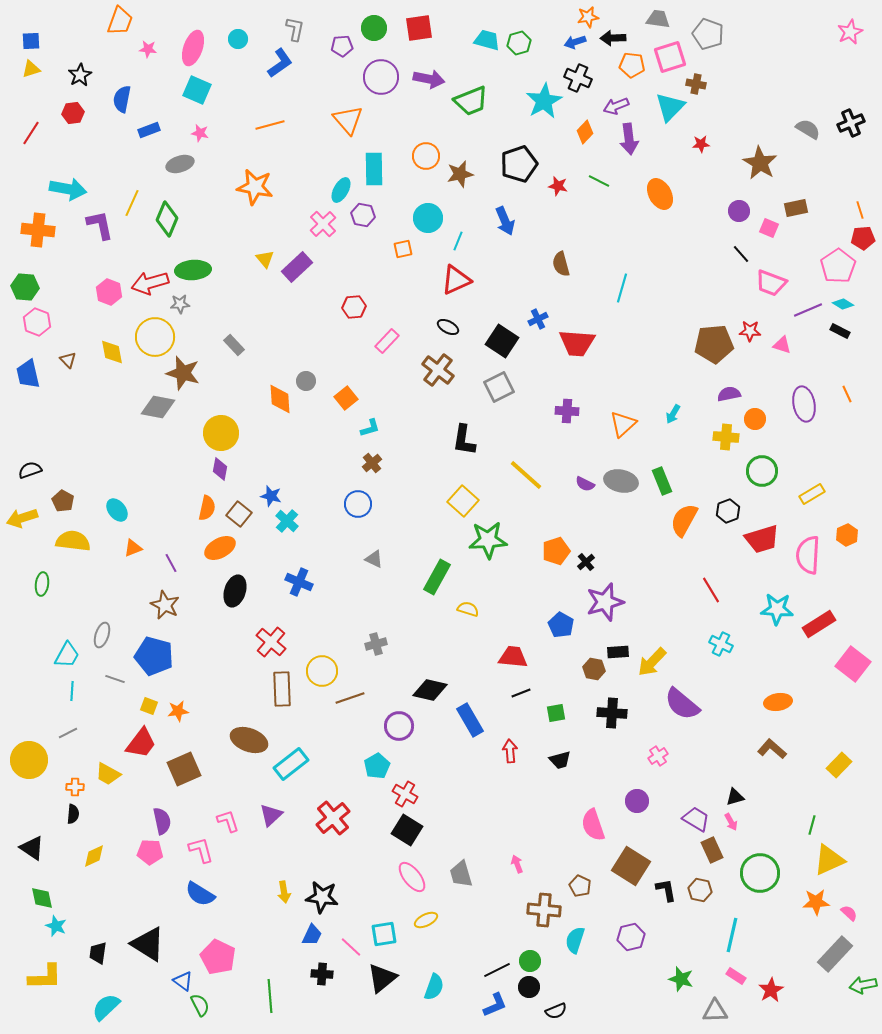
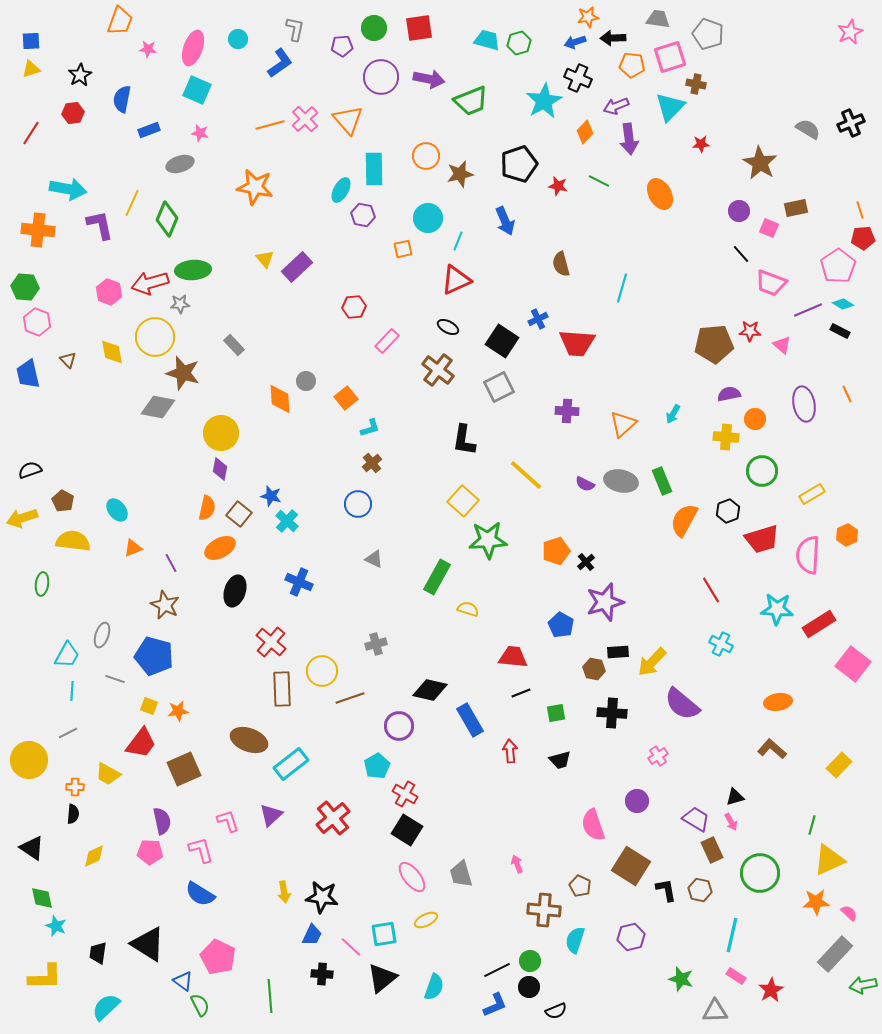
pink cross at (323, 224): moved 18 px left, 105 px up
pink triangle at (782, 345): rotated 24 degrees clockwise
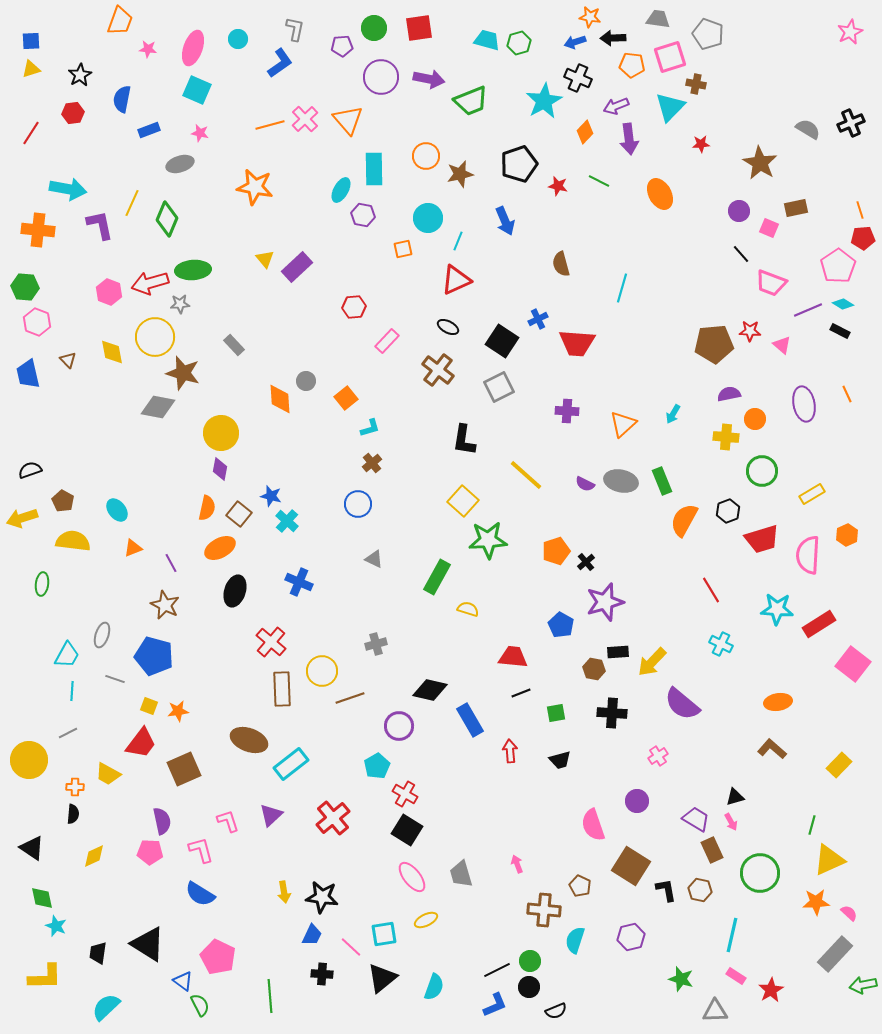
orange star at (588, 17): moved 2 px right; rotated 20 degrees clockwise
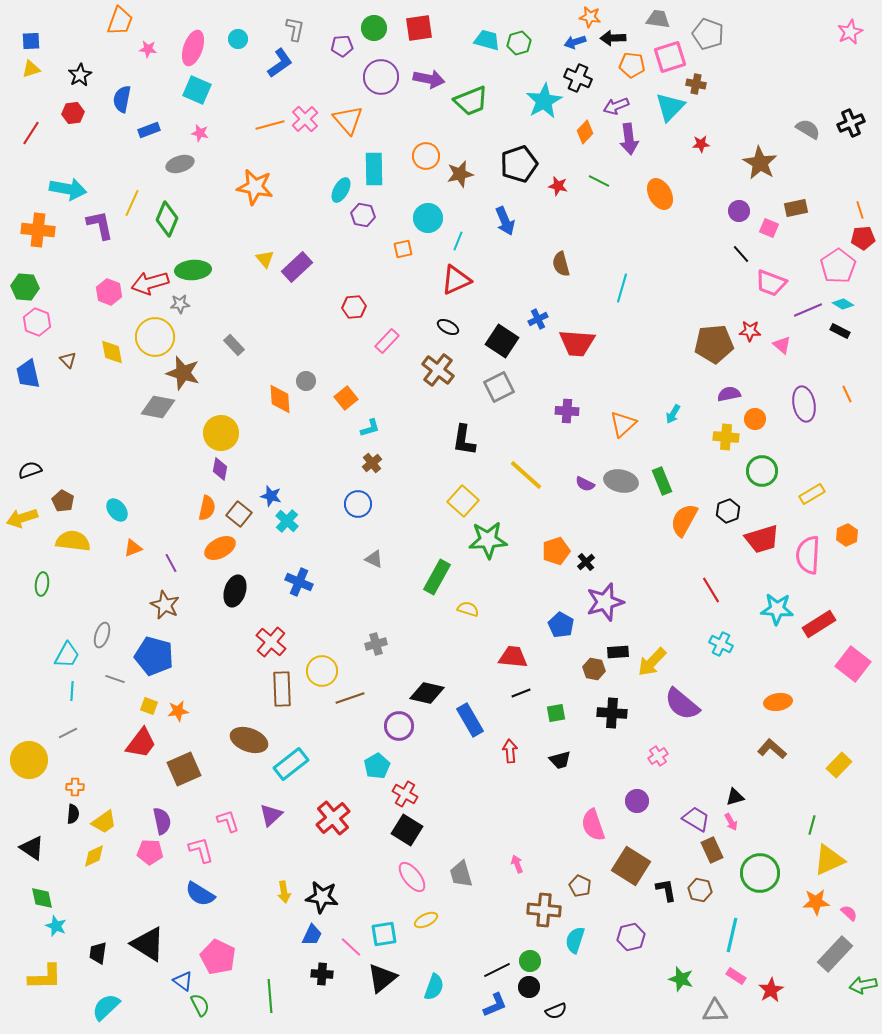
black diamond at (430, 690): moved 3 px left, 3 px down
yellow trapezoid at (108, 774): moved 4 px left, 48 px down; rotated 64 degrees counterclockwise
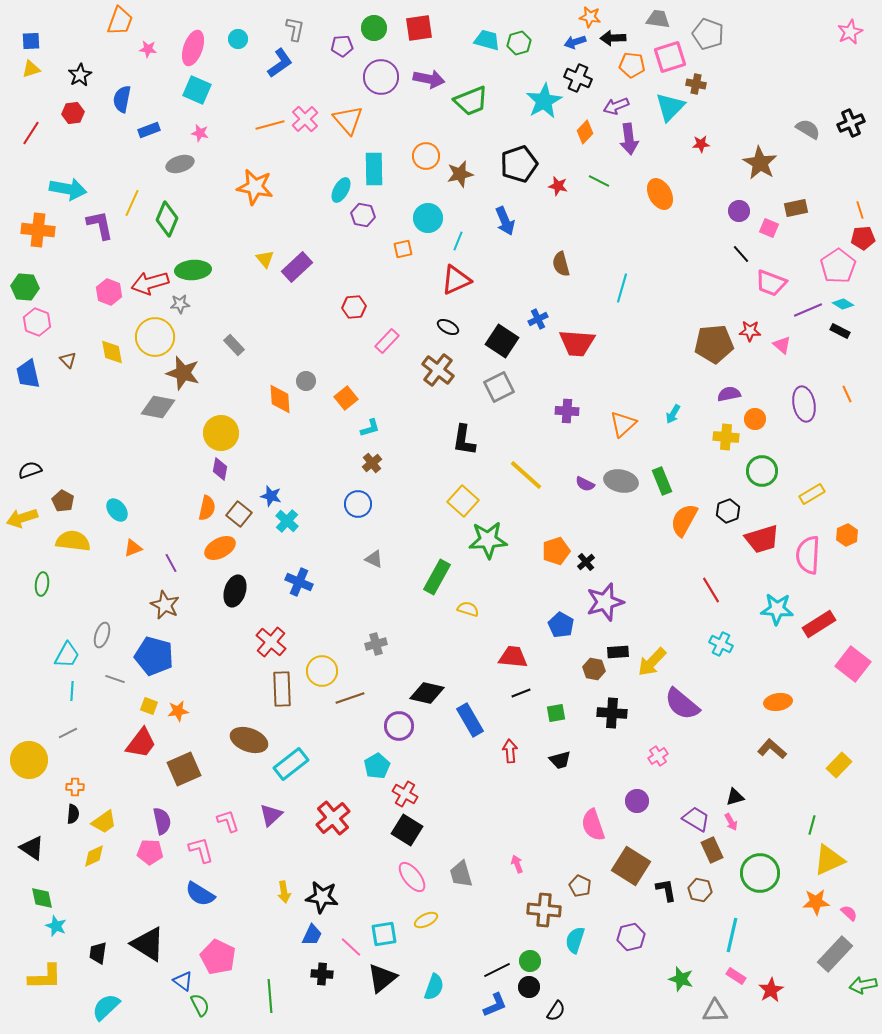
black semicircle at (556, 1011): rotated 35 degrees counterclockwise
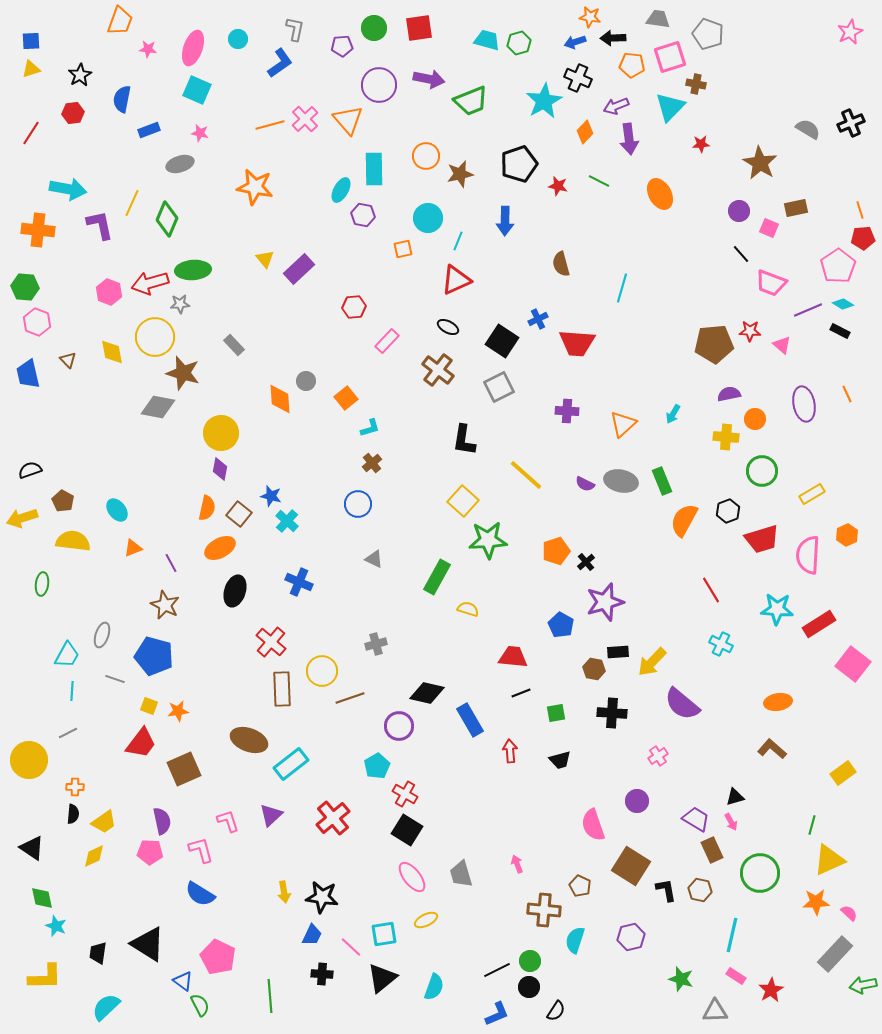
purple circle at (381, 77): moved 2 px left, 8 px down
blue arrow at (505, 221): rotated 24 degrees clockwise
purple rectangle at (297, 267): moved 2 px right, 2 px down
yellow rectangle at (839, 765): moved 4 px right, 8 px down; rotated 10 degrees clockwise
blue L-shape at (495, 1005): moved 2 px right, 9 px down
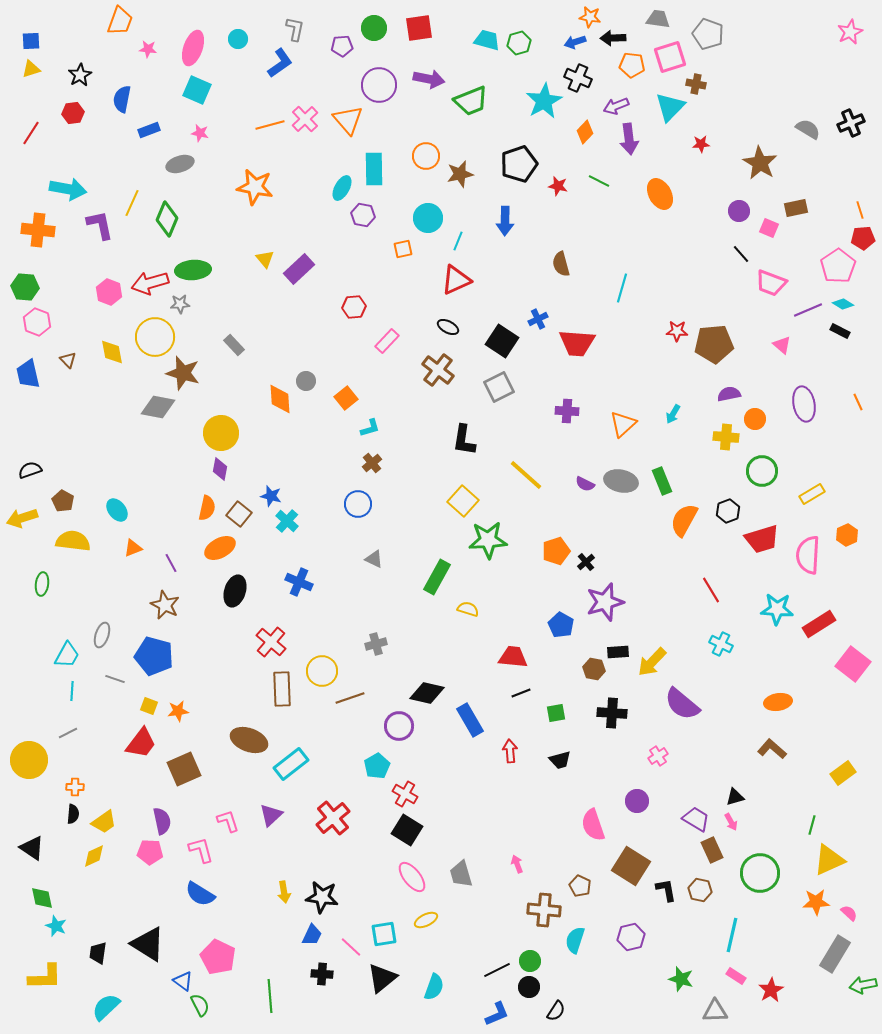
cyan ellipse at (341, 190): moved 1 px right, 2 px up
red star at (750, 331): moved 73 px left
orange line at (847, 394): moved 11 px right, 8 px down
gray rectangle at (835, 954): rotated 12 degrees counterclockwise
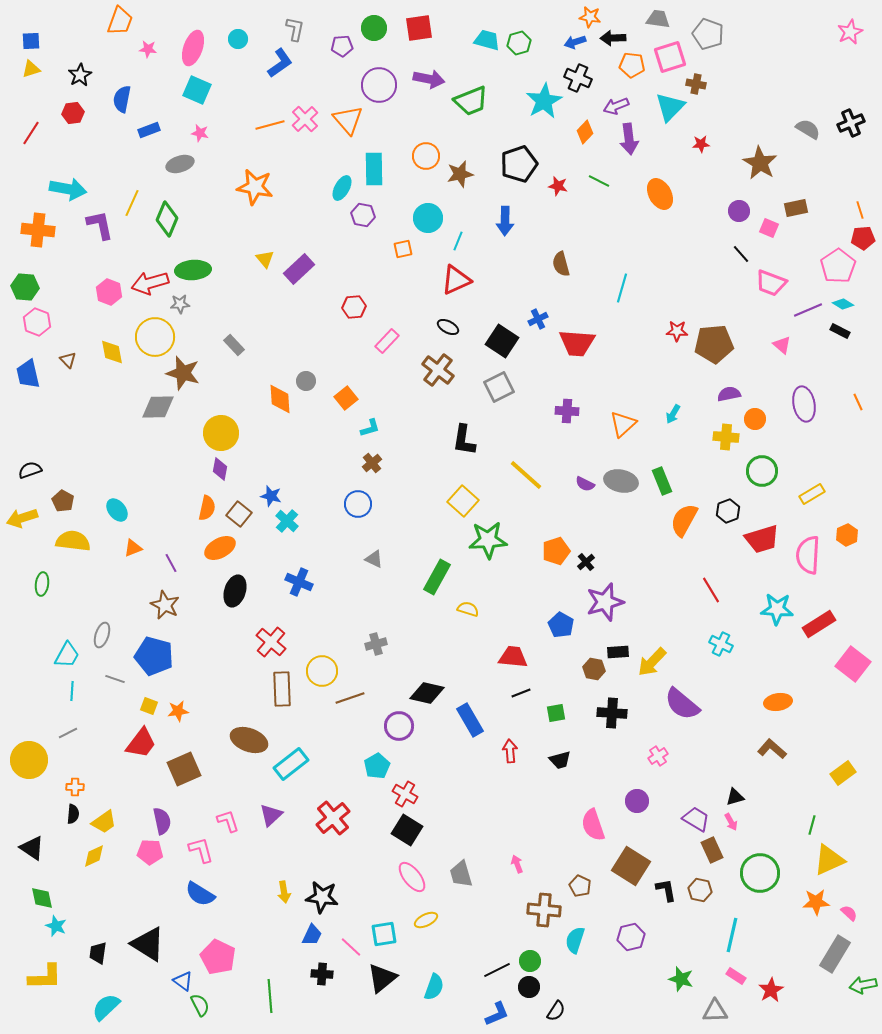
gray diamond at (158, 407): rotated 12 degrees counterclockwise
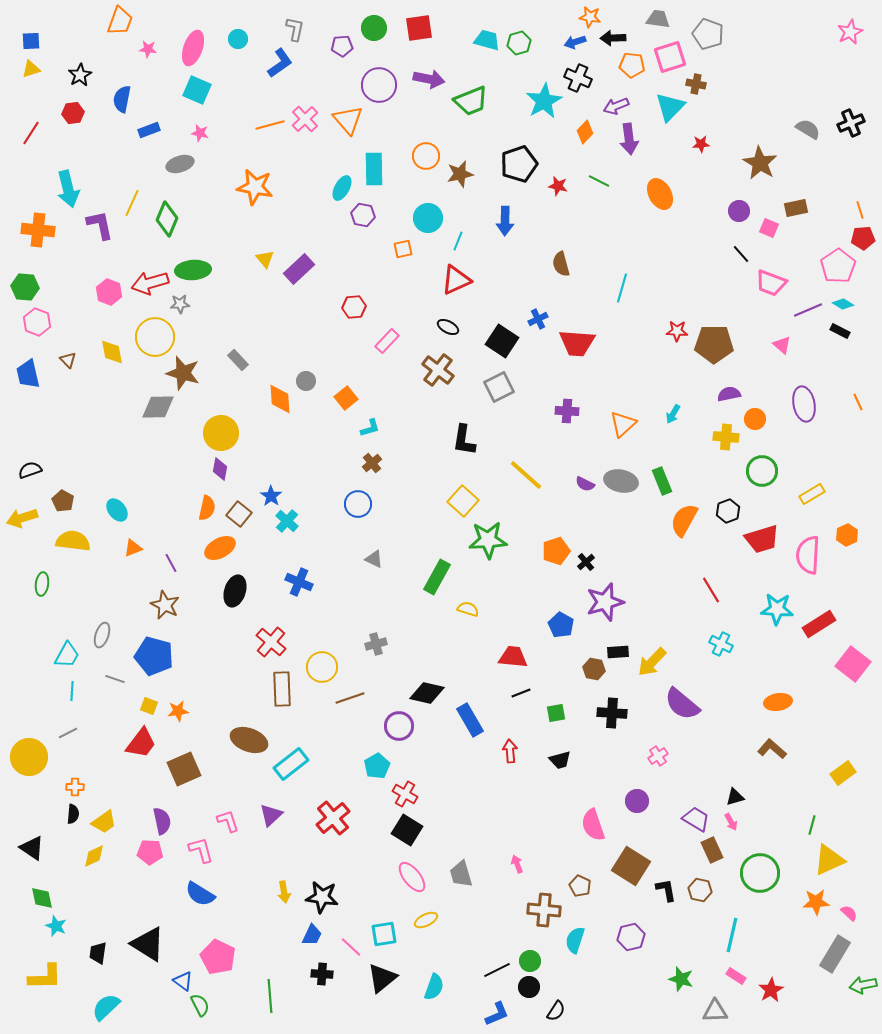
cyan arrow at (68, 189): rotated 66 degrees clockwise
brown pentagon at (714, 344): rotated 6 degrees clockwise
gray rectangle at (234, 345): moved 4 px right, 15 px down
blue star at (271, 496): rotated 20 degrees clockwise
yellow circle at (322, 671): moved 4 px up
yellow circle at (29, 760): moved 3 px up
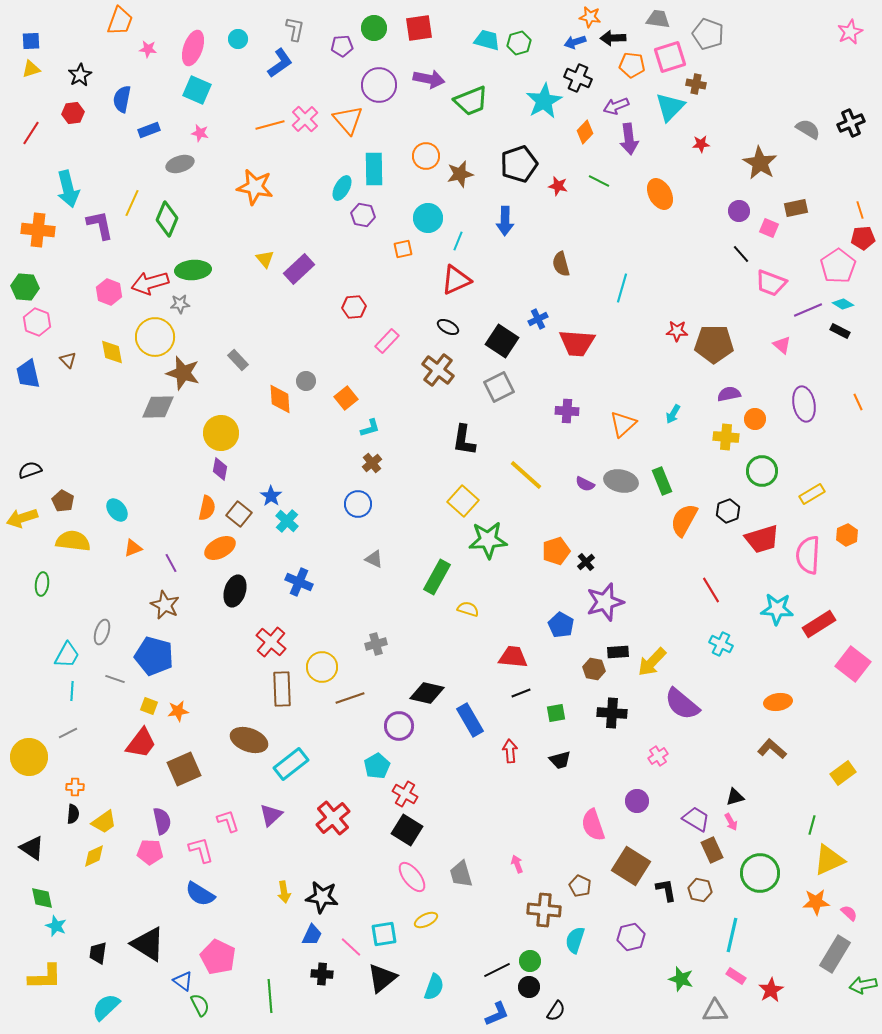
gray ellipse at (102, 635): moved 3 px up
